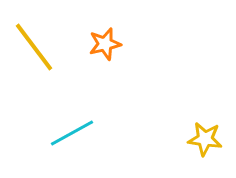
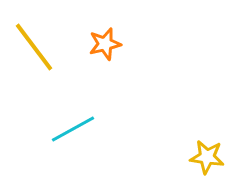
cyan line: moved 1 px right, 4 px up
yellow star: moved 2 px right, 18 px down
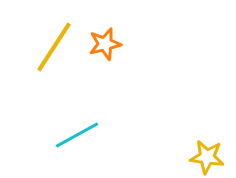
yellow line: moved 20 px right; rotated 70 degrees clockwise
cyan line: moved 4 px right, 6 px down
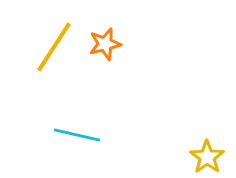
cyan line: rotated 42 degrees clockwise
yellow star: rotated 28 degrees clockwise
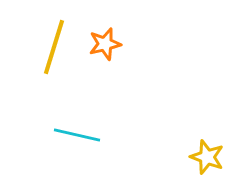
yellow line: rotated 16 degrees counterclockwise
yellow star: rotated 16 degrees counterclockwise
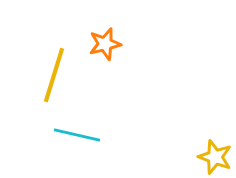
yellow line: moved 28 px down
yellow star: moved 8 px right
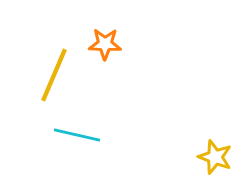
orange star: rotated 16 degrees clockwise
yellow line: rotated 6 degrees clockwise
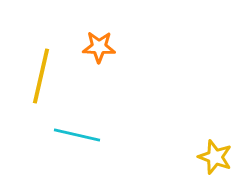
orange star: moved 6 px left, 3 px down
yellow line: moved 13 px left, 1 px down; rotated 10 degrees counterclockwise
